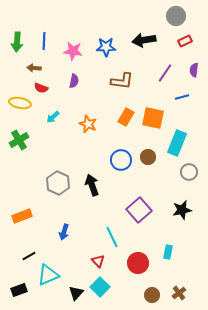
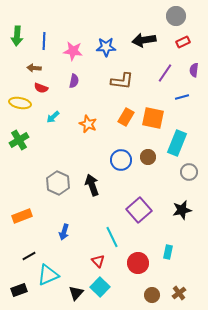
red rectangle at (185, 41): moved 2 px left, 1 px down
green arrow at (17, 42): moved 6 px up
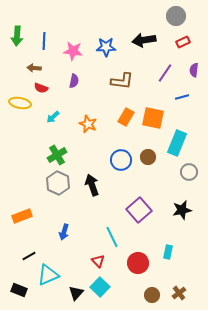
green cross at (19, 140): moved 38 px right, 15 px down
black rectangle at (19, 290): rotated 42 degrees clockwise
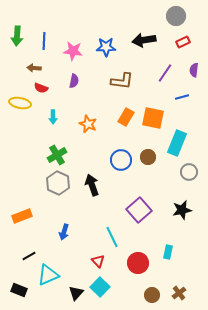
cyan arrow at (53, 117): rotated 48 degrees counterclockwise
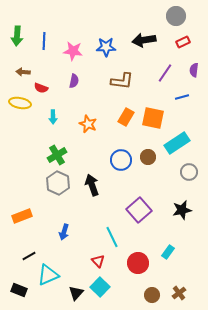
brown arrow at (34, 68): moved 11 px left, 4 px down
cyan rectangle at (177, 143): rotated 35 degrees clockwise
cyan rectangle at (168, 252): rotated 24 degrees clockwise
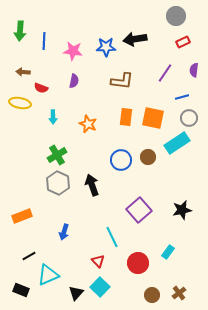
green arrow at (17, 36): moved 3 px right, 5 px up
black arrow at (144, 40): moved 9 px left, 1 px up
orange rectangle at (126, 117): rotated 24 degrees counterclockwise
gray circle at (189, 172): moved 54 px up
black rectangle at (19, 290): moved 2 px right
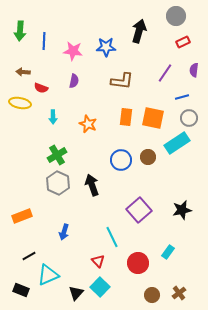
black arrow at (135, 39): moved 4 px right, 8 px up; rotated 115 degrees clockwise
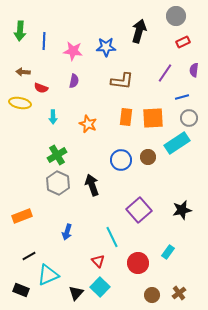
orange square at (153, 118): rotated 15 degrees counterclockwise
blue arrow at (64, 232): moved 3 px right
